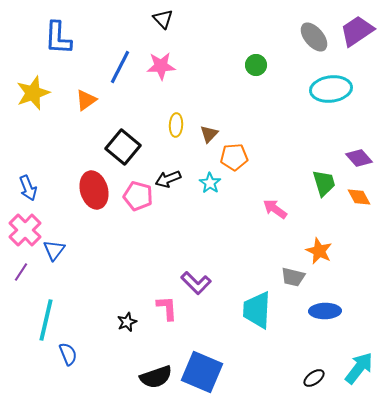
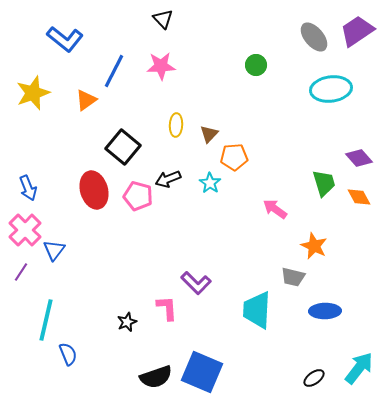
blue L-shape: moved 7 px right, 1 px down; rotated 54 degrees counterclockwise
blue line: moved 6 px left, 4 px down
orange star: moved 5 px left, 5 px up
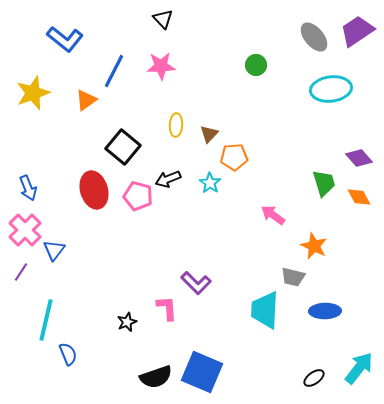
pink arrow: moved 2 px left, 6 px down
cyan trapezoid: moved 8 px right
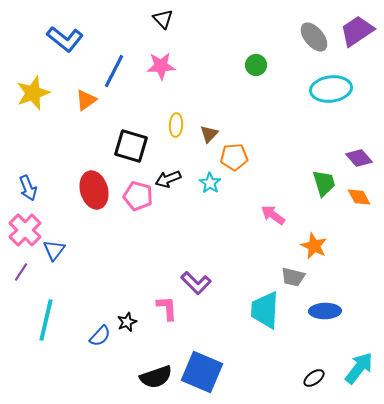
black square: moved 8 px right, 1 px up; rotated 24 degrees counterclockwise
blue semicircle: moved 32 px right, 18 px up; rotated 65 degrees clockwise
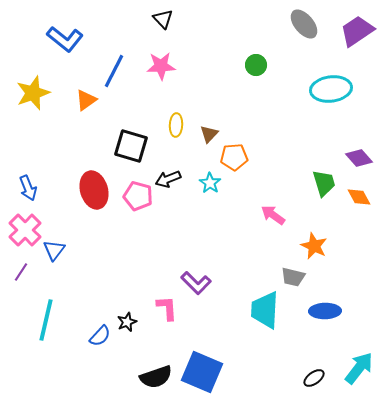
gray ellipse: moved 10 px left, 13 px up
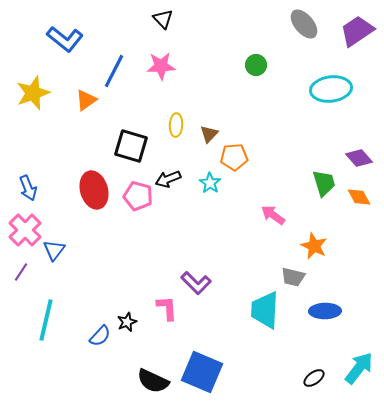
black semicircle: moved 3 px left, 4 px down; rotated 44 degrees clockwise
